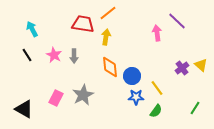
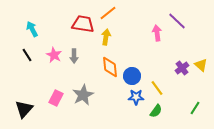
black triangle: rotated 42 degrees clockwise
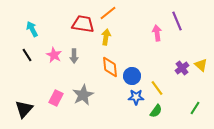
purple line: rotated 24 degrees clockwise
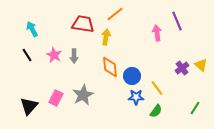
orange line: moved 7 px right, 1 px down
black triangle: moved 5 px right, 3 px up
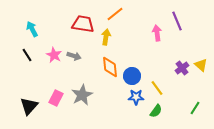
gray arrow: rotated 72 degrees counterclockwise
gray star: moved 1 px left
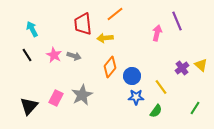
red trapezoid: rotated 105 degrees counterclockwise
pink arrow: rotated 21 degrees clockwise
yellow arrow: moved 1 px left, 1 px down; rotated 105 degrees counterclockwise
orange diamond: rotated 45 degrees clockwise
yellow line: moved 4 px right, 1 px up
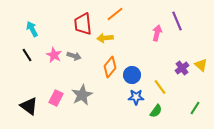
blue circle: moved 1 px up
yellow line: moved 1 px left
black triangle: rotated 36 degrees counterclockwise
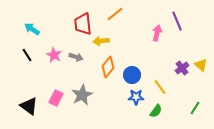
cyan arrow: rotated 28 degrees counterclockwise
yellow arrow: moved 4 px left, 3 px down
gray arrow: moved 2 px right, 1 px down
orange diamond: moved 2 px left
